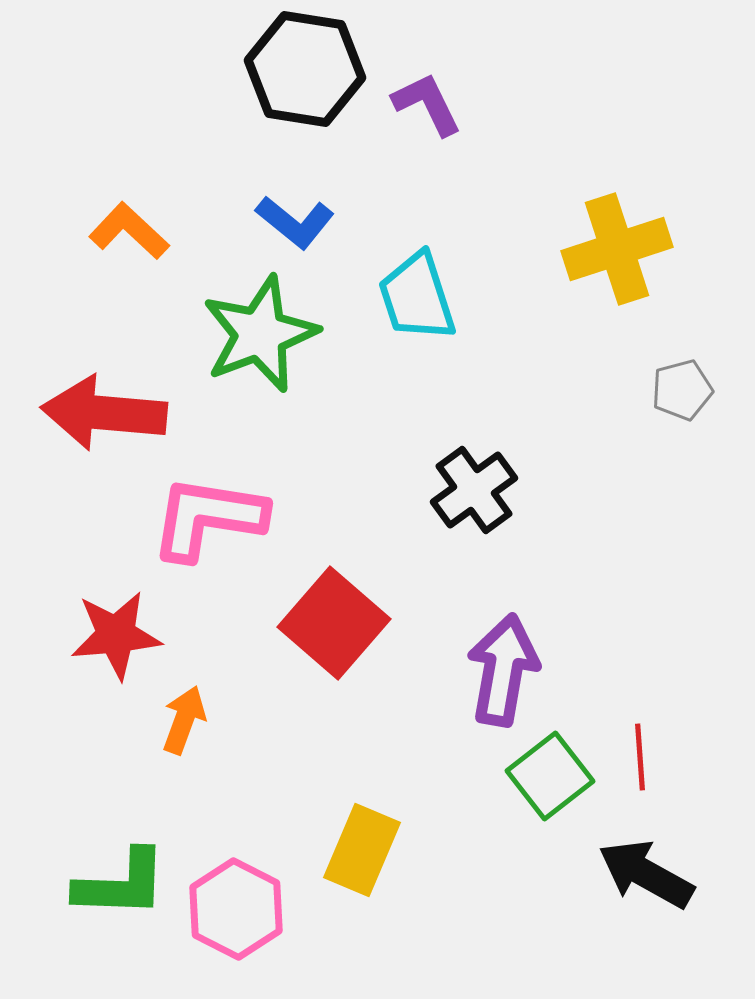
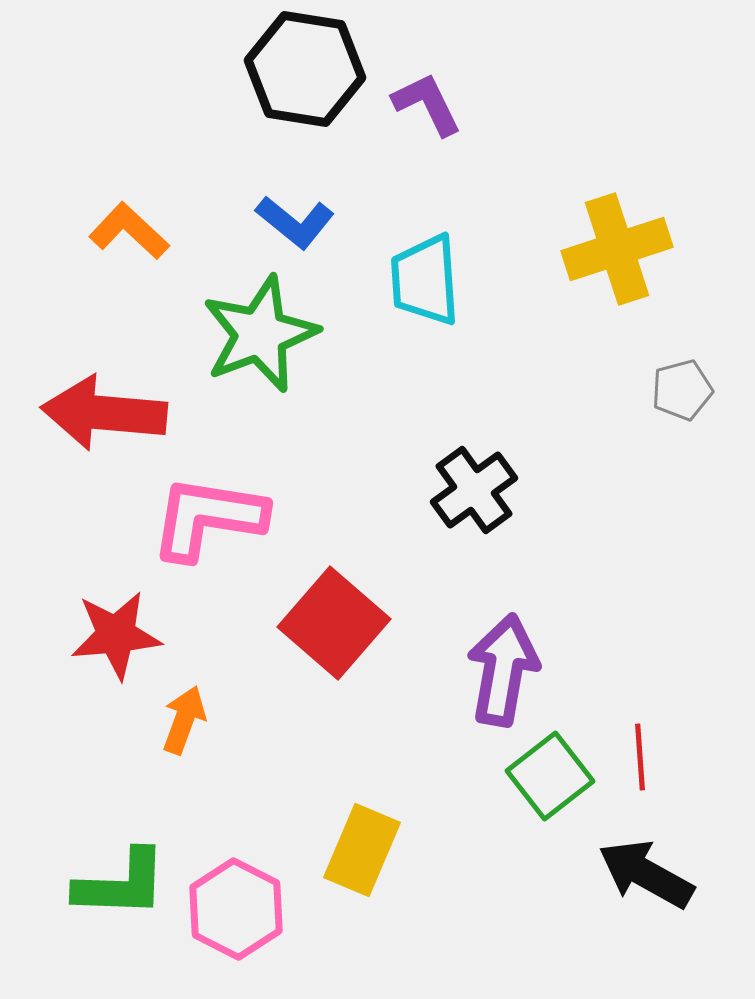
cyan trapezoid: moved 8 px right, 17 px up; rotated 14 degrees clockwise
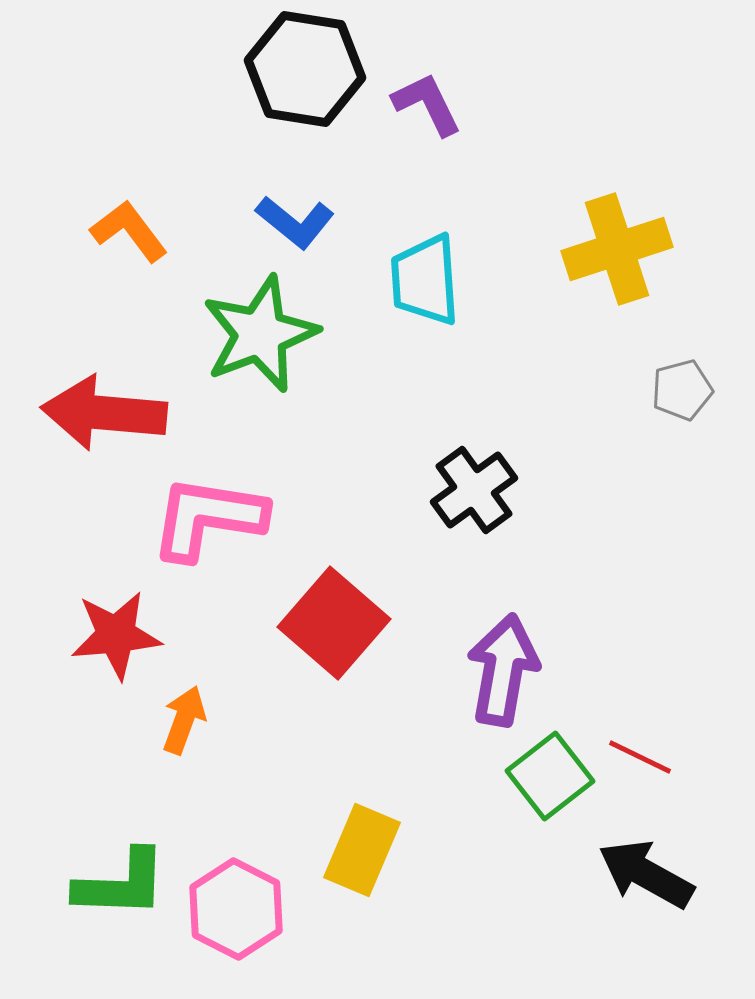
orange L-shape: rotated 10 degrees clockwise
red line: rotated 60 degrees counterclockwise
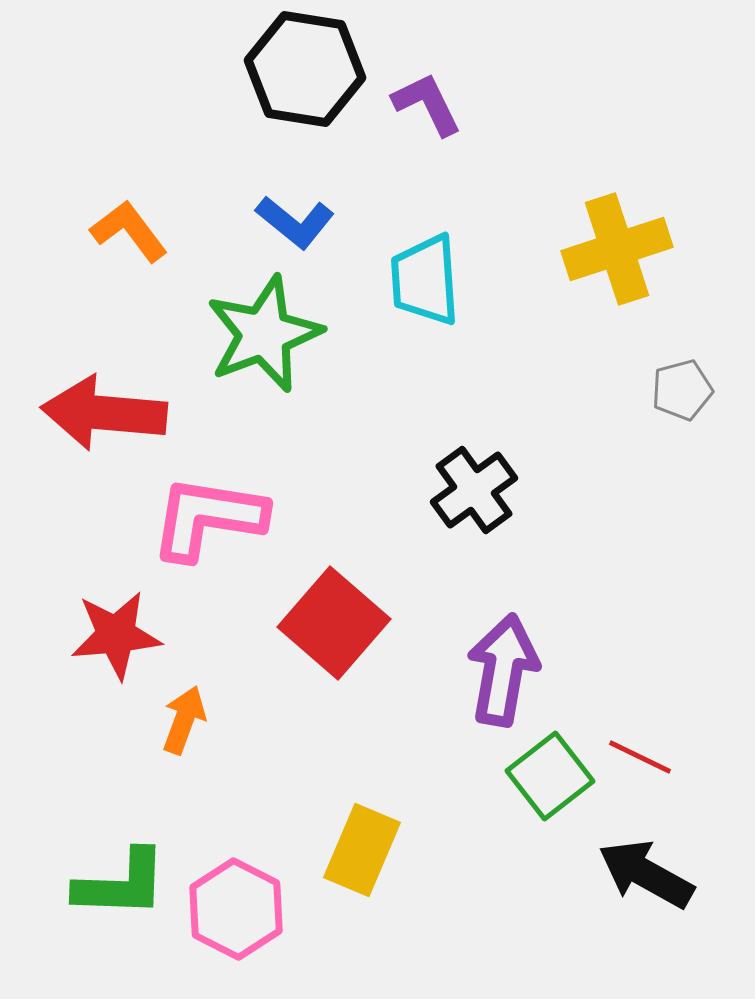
green star: moved 4 px right
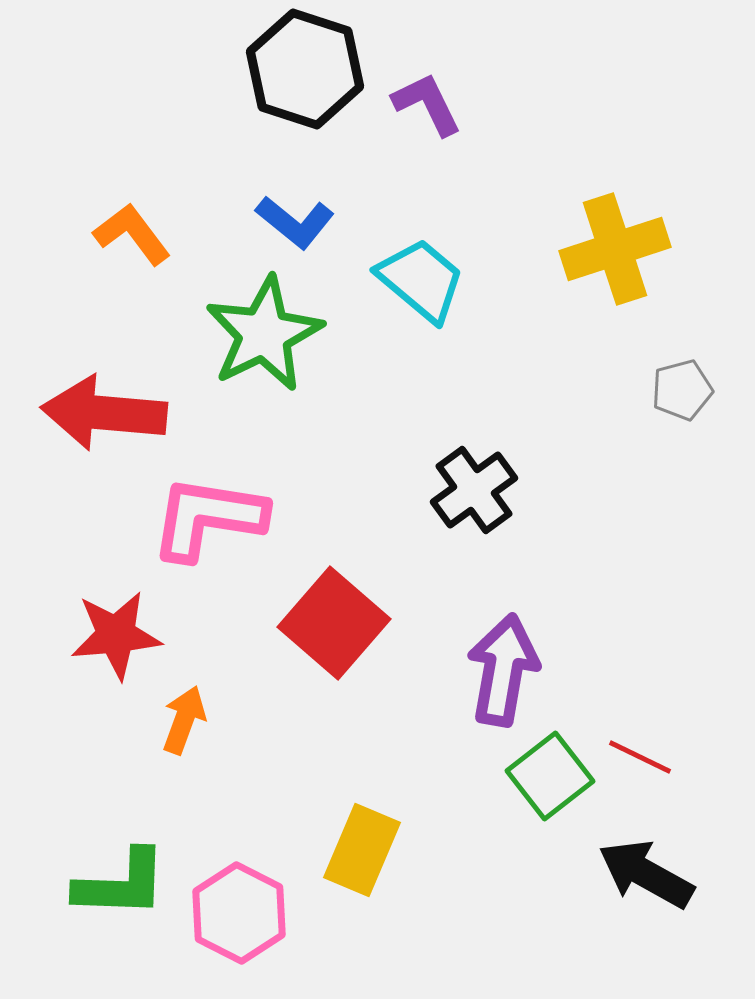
black hexagon: rotated 9 degrees clockwise
orange L-shape: moved 3 px right, 3 px down
yellow cross: moved 2 px left
cyan trapezoid: moved 4 px left; rotated 134 degrees clockwise
green star: rotated 5 degrees counterclockwise
pink hexagon: moved 3 px right, 4 px down
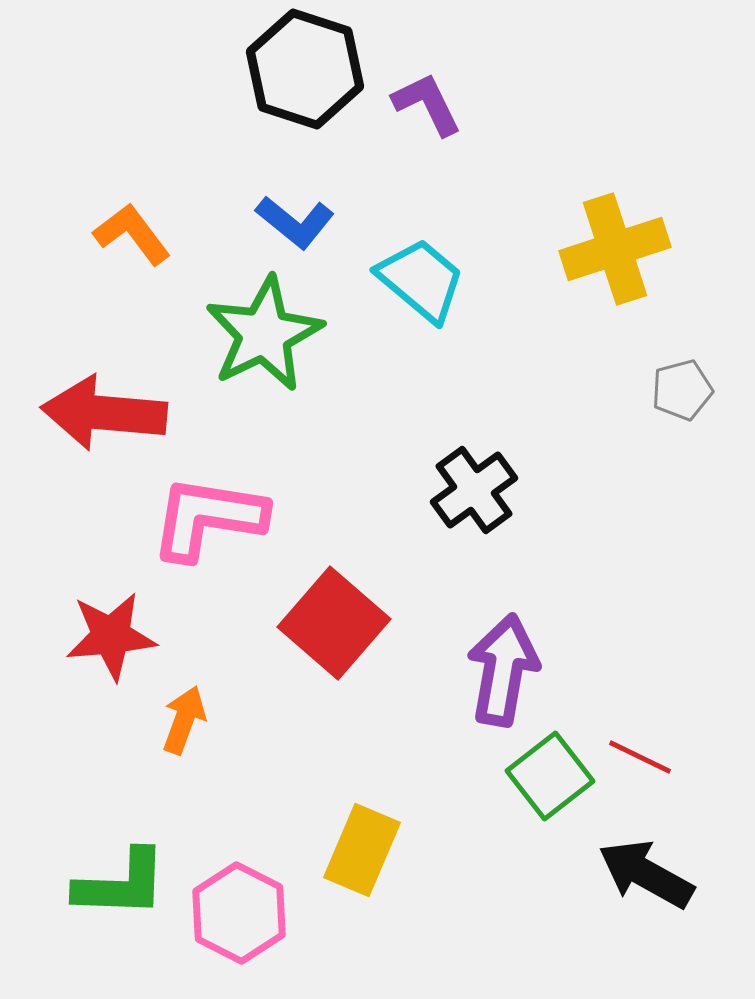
red star: moved 5 px left, 1 px down
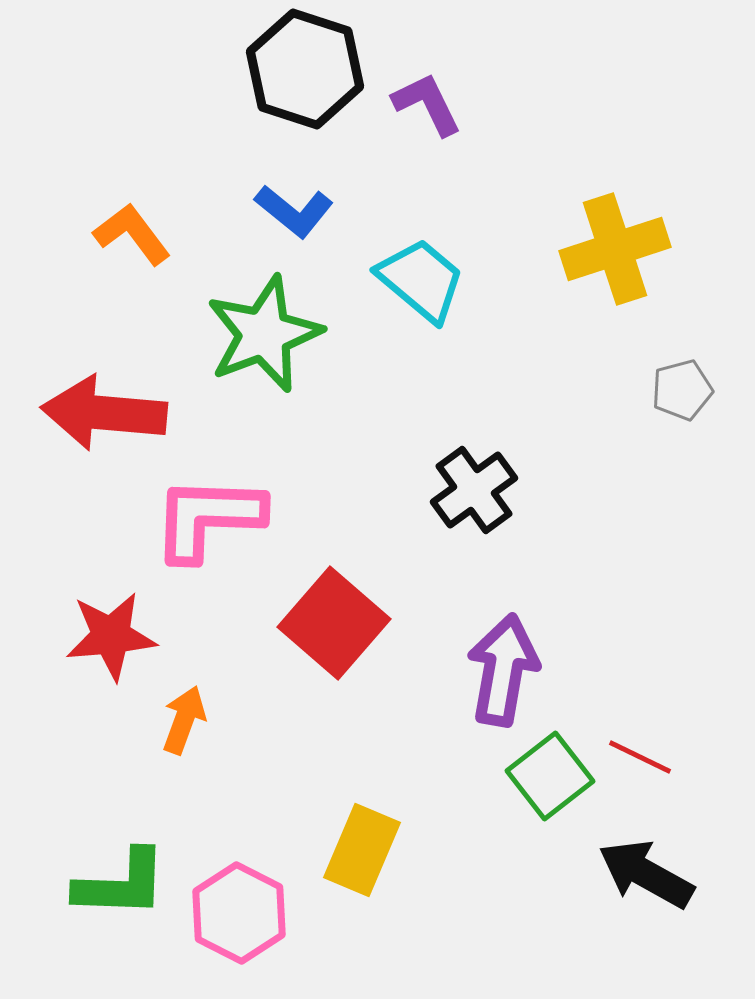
blue L-shape: moved 1 px left, 11 px up
green star: rotated 5 degrees clockwise
pink L-shape: rotated 7 degrees counterclockwise
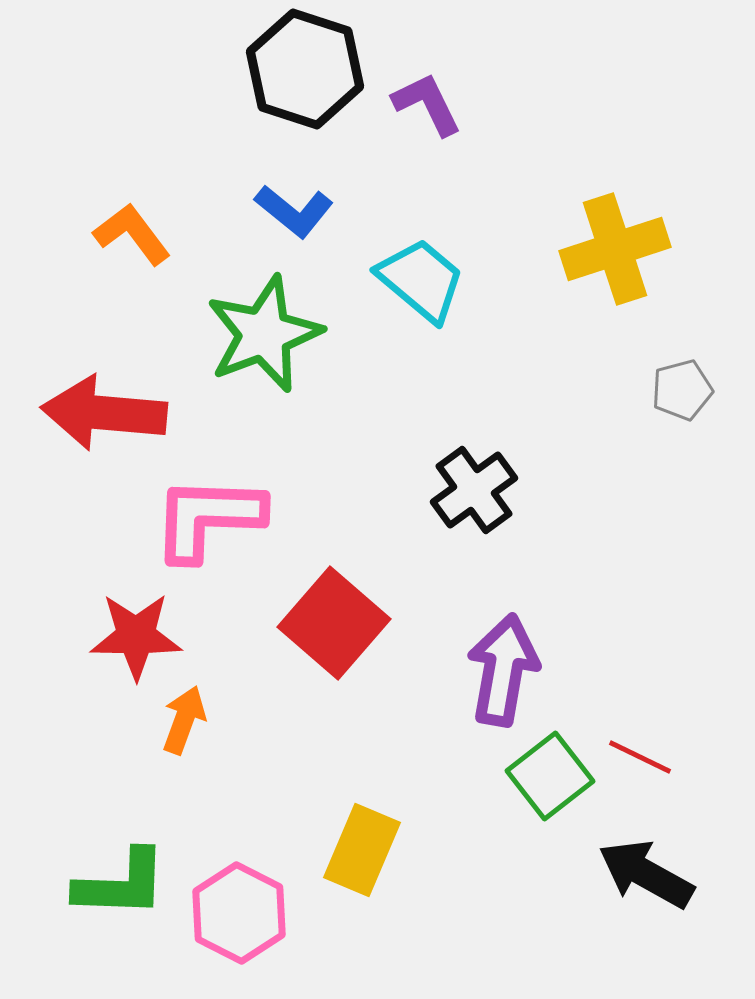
red star: moved 25 px right; rotated 6 degrees clockwise
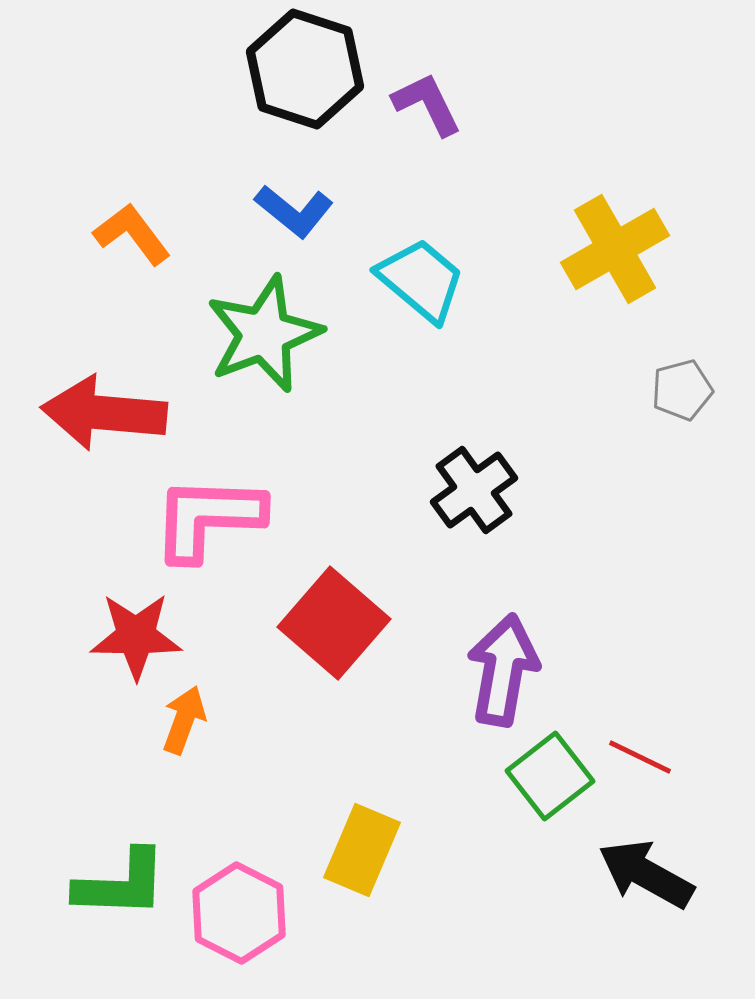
yellow cross: rotated 12 degrees counterclockwise
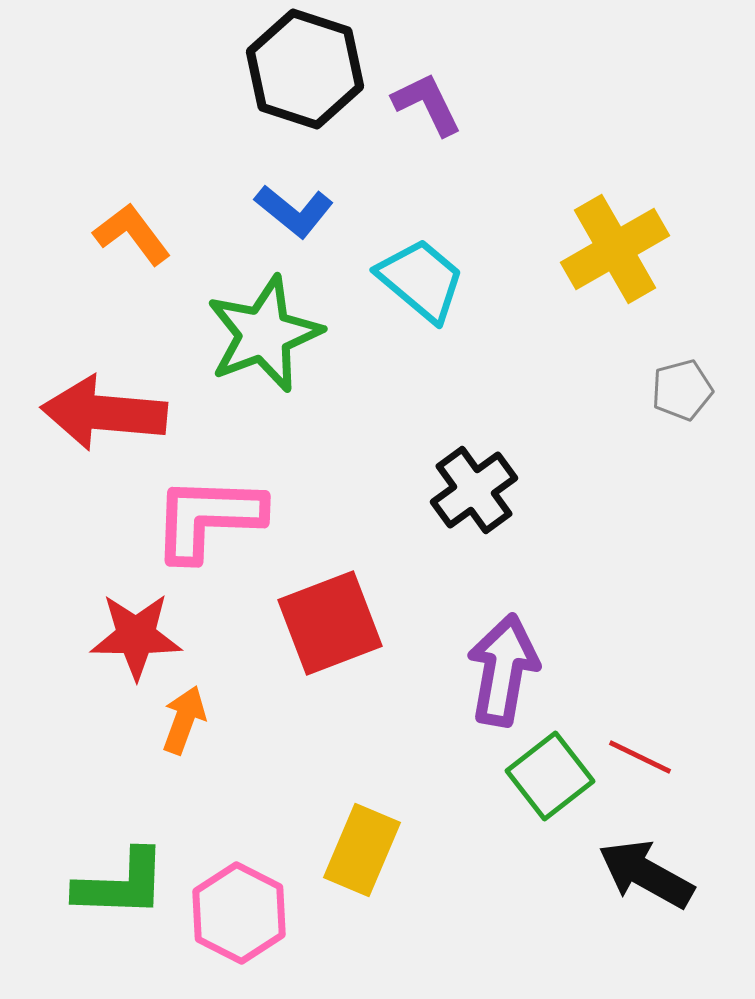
red square: moved 4 px left; rotated 28 degrees clockwise
